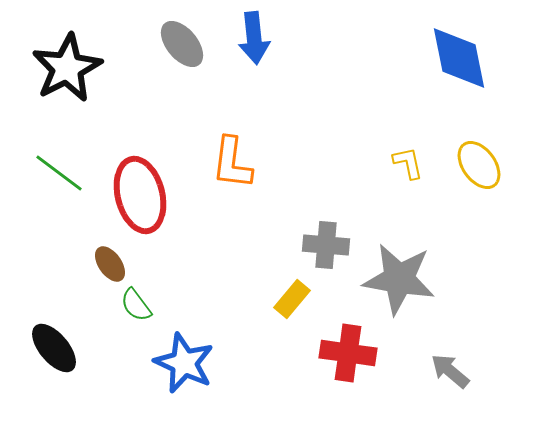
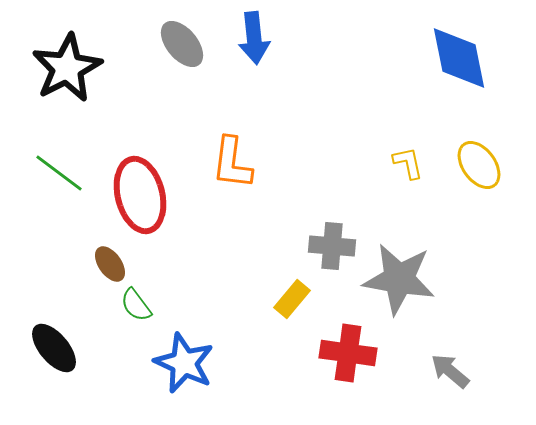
gray cross: moved 6 px right, 1 px down
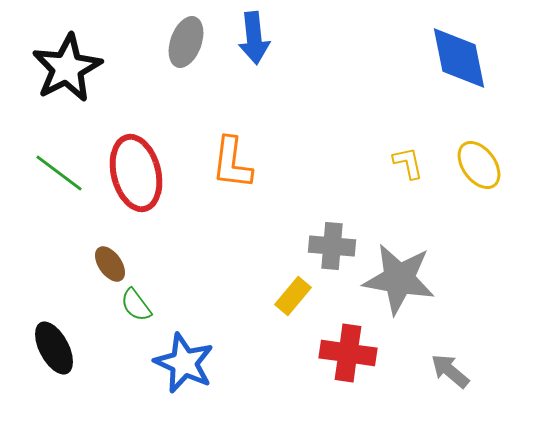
gray ellipse: moved 4 px right, 2 px up; rotated 60 degrees clockwise
red ellipse: moved 4 px left, 22 px up
yellow rectangle: moved 1 px right, 3 px up
black ellipse: rotated 12 degrees clockwise
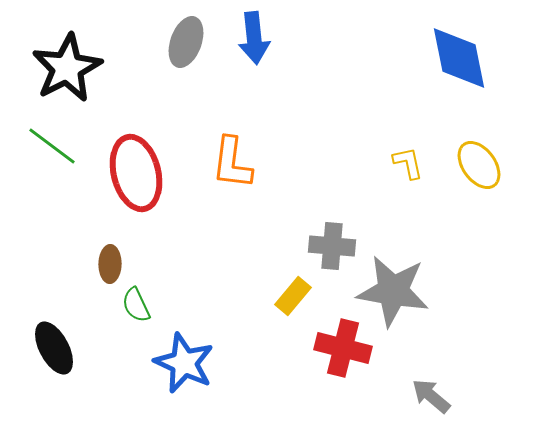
green line: moved 7 px left, 27 px up
brown ellipse: rotated 36 degrees clockwise
gray star: moved 6 px left, 12 px down
green semicircle: rotated 12 degrees clockwise
red cross: moved 5 px left, 5 px up; rotated 6 degrees clockwise
gray arrow: moved 19 px left, 25 px down
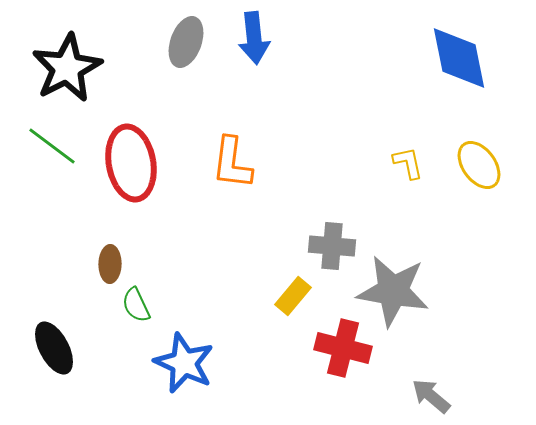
red ellipse: moved 5 px left, 10 px up; rotated 4 degrees clockwise
